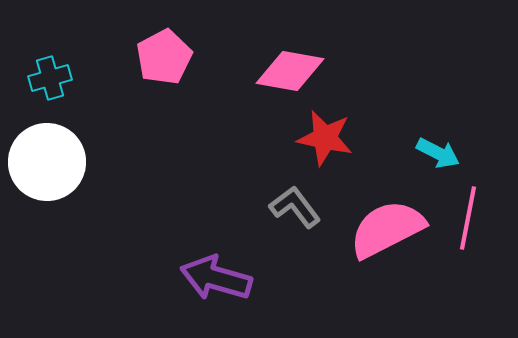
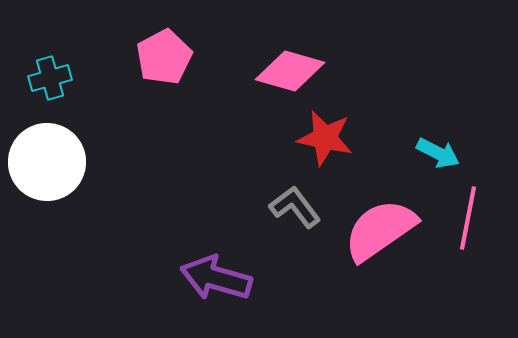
pink diamond: rotated 6 degrees clockwise
pink semicircle: moved 7 px left, 1 px down; rotated 8 degrees counterclockwise
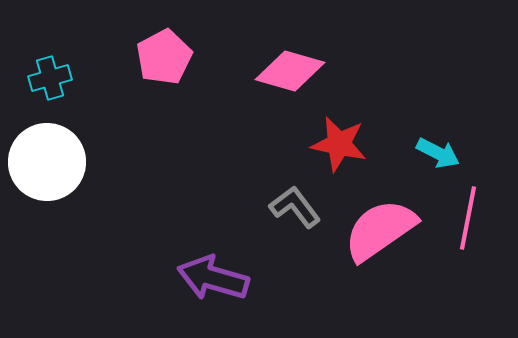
red star: moved 14 px right, 6 px down
purple arrow: moved 3 px left
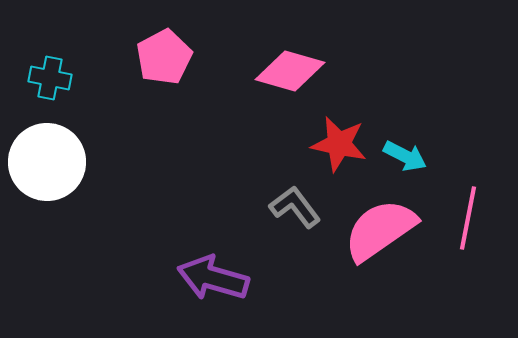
cyan cross: rotated 27 degrees clockwise
cyan arrow: moved 33 px left, 3 px down
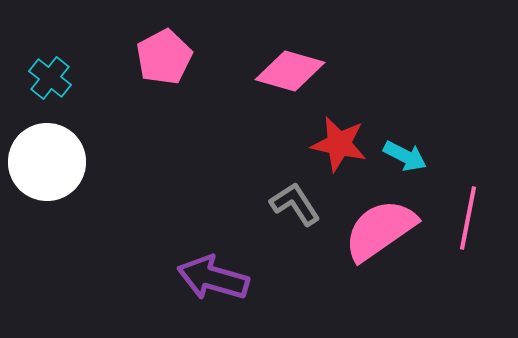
cyan cross: rotated 27 degrees clockwise
gray L-shape: moved 3 px up; rotated 4 degrees clockwise
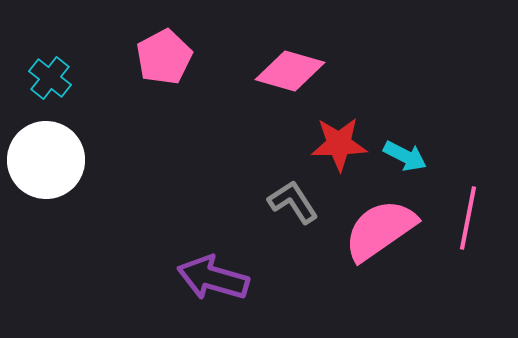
red star: rotated 14 degrees counterclockwise
white circle: moved 1 px left, 2 px up
gray L-shape: moved 2 px left, 2 px up
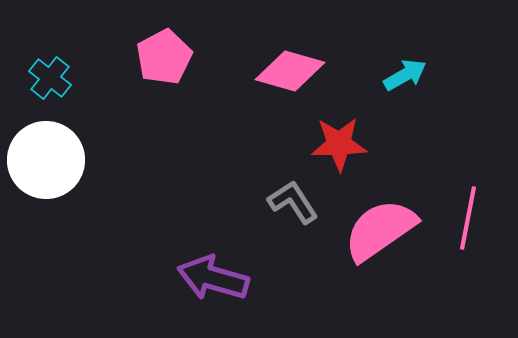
cyan arrow: moved 81 px up; rotated 57 degrees counterclockwise
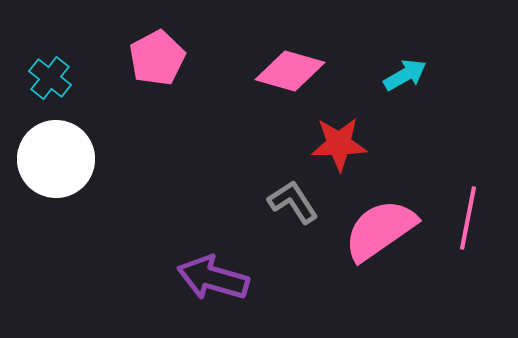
pink pentagon: moved 7 px left, 1 px down
white circle: moved 10 px right, 1 px up
